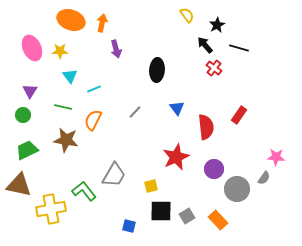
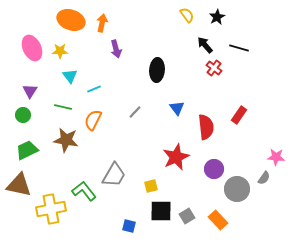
black star: moved 8 px up
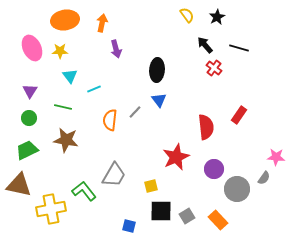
orange ellipse: moved 6 px left; rotated 28 degrees counterclockwise
blue triangle: moved 18 px left, 8 px up
green circle: moved 6 px right, 3 px down
orange semicircle: moved 17 px right; rotated 20 degrees counterclockwise
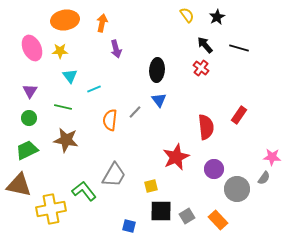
red cross: moved 13 px left
pink star: moved 4 px left
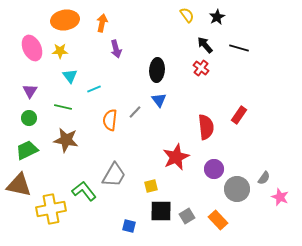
pink star: moved 8 px right, 40 px down; rotated 18 degrees clockwise
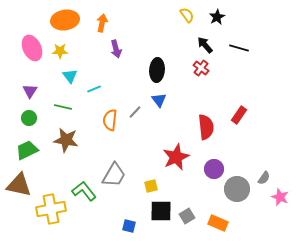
orange rectangle: moved 3 px down; rotated 24 degrees counterclockwise
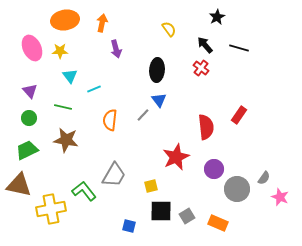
yellow semicircle: moved 18 px left, 14 px down
purple triangle: rotated 14 degrees counterclockwise
gray line: moved 8 px right, 3 px down
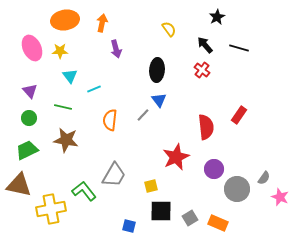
red cross: moved 1 px right, 2 px down
gray square: moved 3 px right, 2 px down
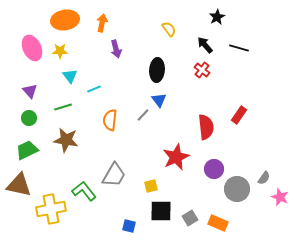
green line: rotated 30 degrees counterclockwise
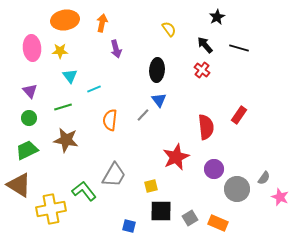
pink ellipse: rotated 20 degrees clockwise
brown triangle: rotated 20 degrees clockwise
